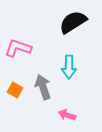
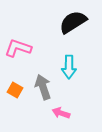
pink arrow: moved 6 px left, 2 px up
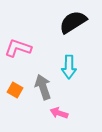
pink arrow: moved 2 px left
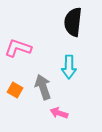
black semicircle: rotated 52 degrees counterclockwise
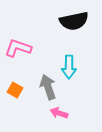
black semicircle: moved 1 px right, 1 px up; rotated 108 degrees counterclockwise
gray arrow: moved 5 px right
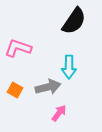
black semicircle: rotated 44 degrees counterclockwise
gray arrow: rotated 95 degrees clockwise
pink arrow: rotated 108 degrees clockwise
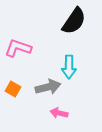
orange square: moved 2 px left, 1 px up
pink arrow: rotated 114 degrees counterclockwise
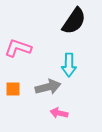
cyan arrow: moved 2 px up
orange square: rotated 28 degrees counterclockwise
